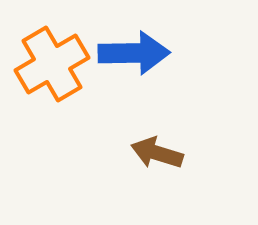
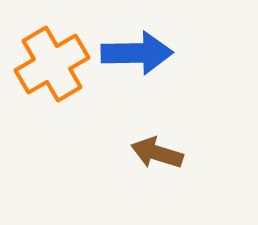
blue arrow: moved 3 px right
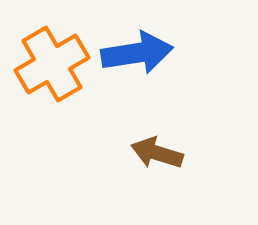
blue arrow: rotated 8 degrees counterclockwise
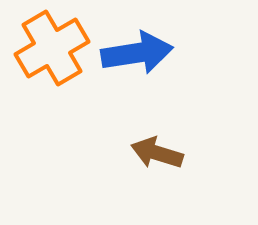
orange cross: moved 16 px up
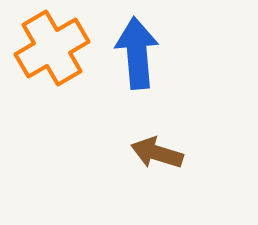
blue arrow: rotated 86 degrees counterclockwise
